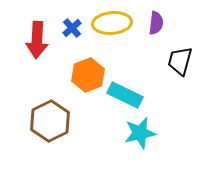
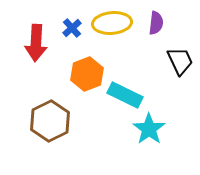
red arrow: moved 1 px left, 3 px down
black trapezoid: rotated 140 degrees clockwise
orange hexagon: moved 1 px left, 1 px up
cyan star: moved 9 px right, 4 px up; rotated 24 degrees counterclockwise
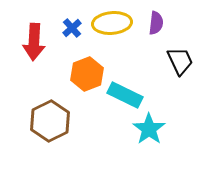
red arrow: moved 2 px left, 1 px up
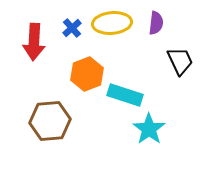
cyan rectangle: rotated 8 degrees counterclockwise
brown hexagon: rotated 21 degrees clockwise
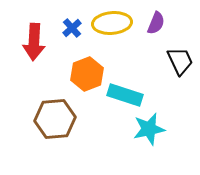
purple semicircle: rotated 15 degrees clockwise
brown hexagon: moved 5 px right, 2 px up
cyan star: rotated 24 degrees clockwise
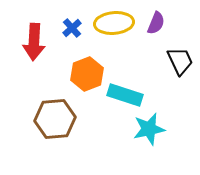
yellow ellipse: moved 2 px right
